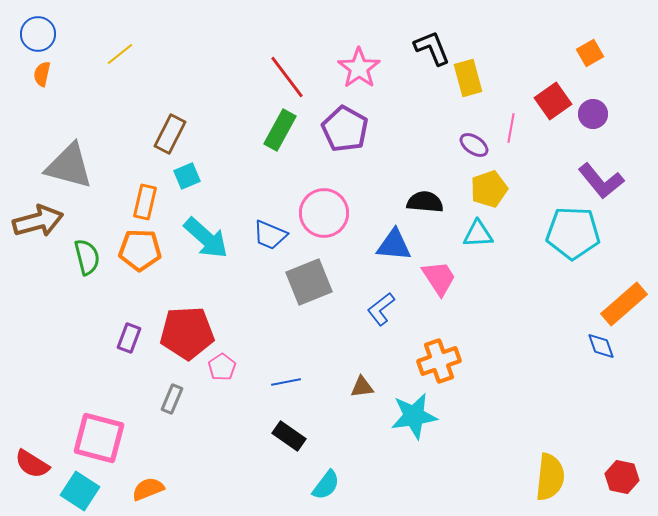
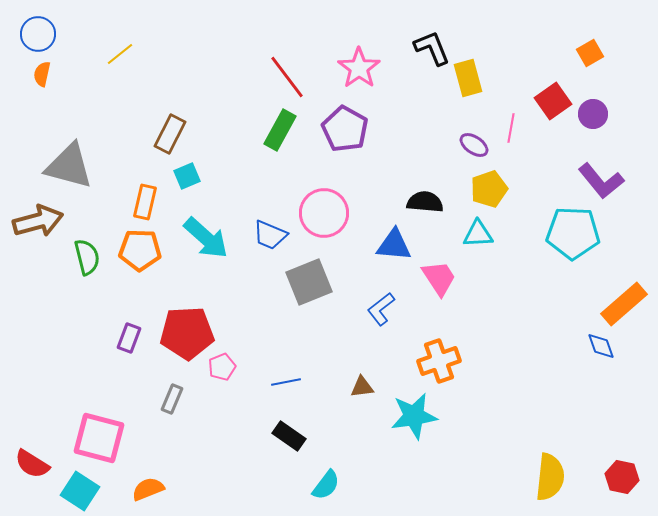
pink pentagon at (222, 367): rotated 12 degrees clockwise
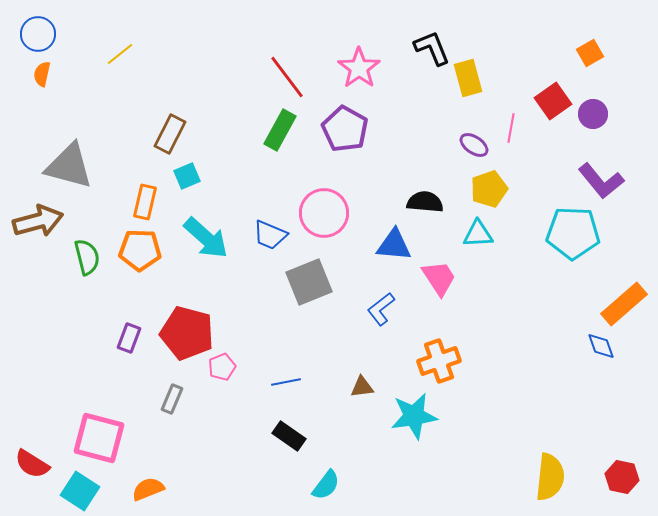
red pentagon at (187, 333): rotated 18 degrees clockwise
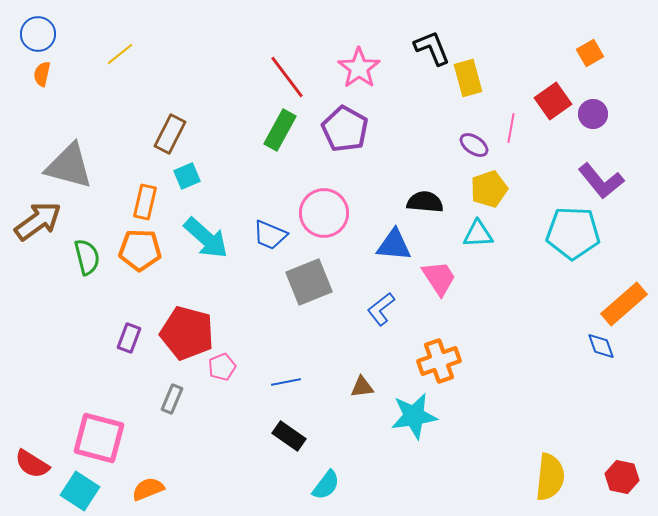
brown arrow at (38, 221): rotated 21 degrees counterclockwise
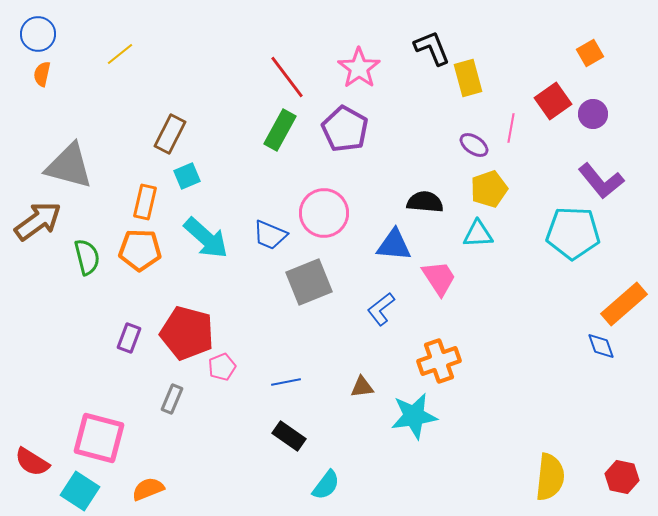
red semicircle at (32, 464): moved 2 px up
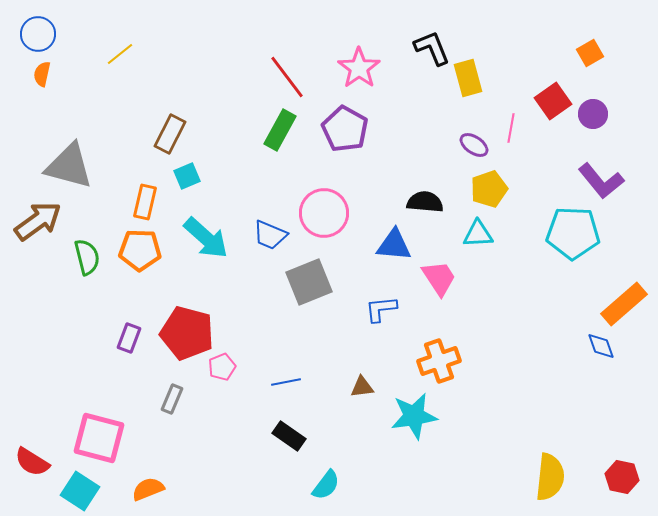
blue L-shape at (381, 309): rotated 32 degrees clockwise
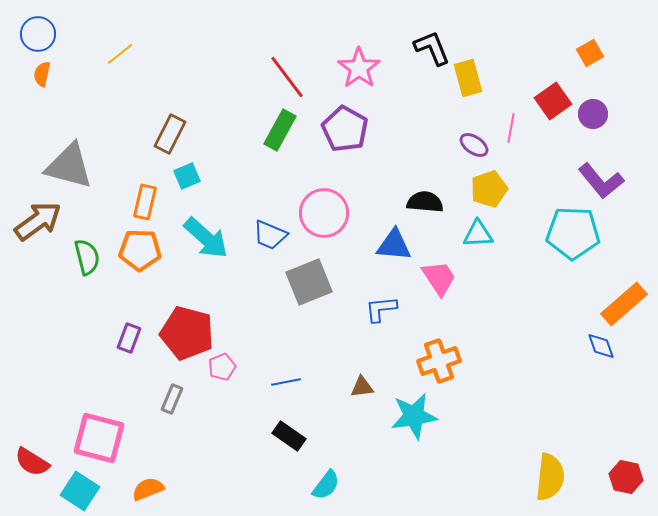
red hexagon at (622, 477): moved 4 px right
